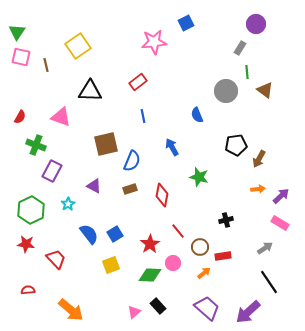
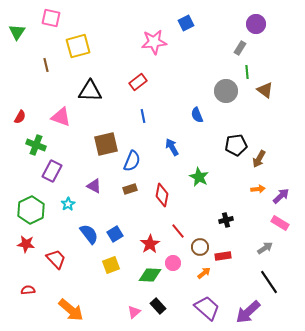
yellow square at (78, 46): rotated 20 degrees clockwise
pink square at (21, 57): moved 30 px right, 39 px up
green star at (199, 177): rotated 12 degrees clockwise
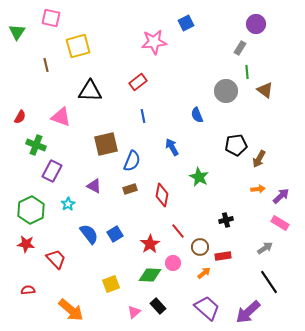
yellow square at (111, 265): moved 19 px down
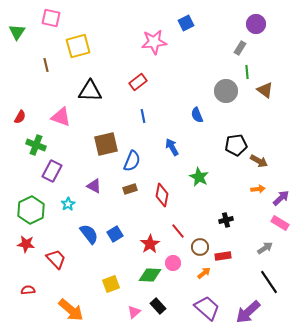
brown arrow at (259, 159): moved 2 px down; rotated 90 degrees counterclockwise
purple arrow at (281, 196): moved 2 px down
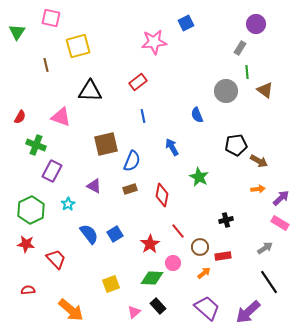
green diamond at (150, 275): moved 2 px right, 3 px down
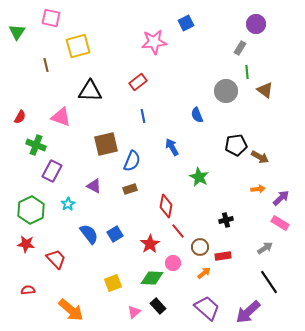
brown arrow at (259, 161): moved 1 px right, 4 px up
red diamond at (162, 195): moved 4 px right, 11 px down
yellow square at (111, 284): moved 2 px right, 1 px up
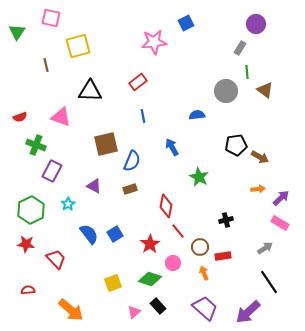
blue semicircle at (197, 115): rotated 105 degrees clockwise
red semicircle at (20, 117): rotated 40 degrees clockwise
orange arrow at (204, 273): rotated 72 degrees counterclockwise
green diamond at (152, 278): moved 2 px left, 1 px down; rotated 15 degrees clockwise
purple trapezoid at (207, 308): moved 2 px left
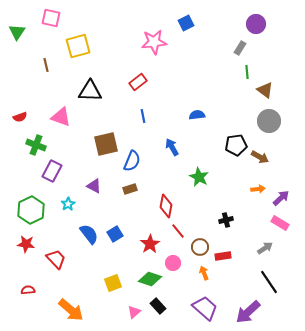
gray circle at (226, 91): moved 43 px right, 30 px down
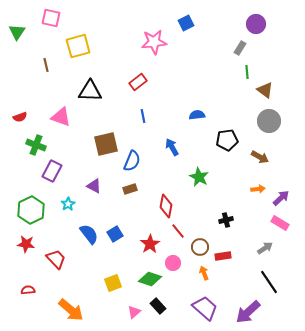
black pentagon at (236, 145): moved 9 px left, 5 px up
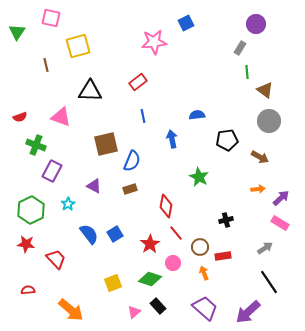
blue arrow at (172, 147): moved 8 px up; rotated 18 degrees clockwise
red line at (178, 231): moved 2 px left, 2 px down
